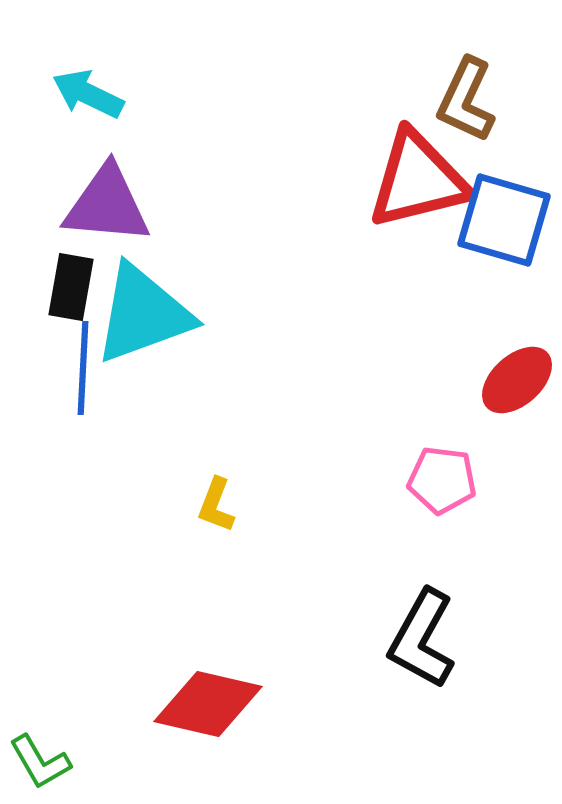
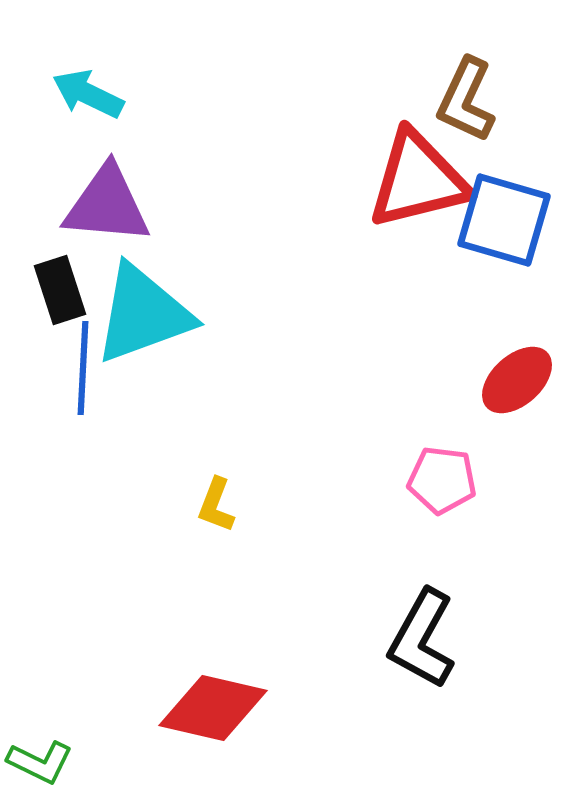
black rectangle: moved 11 px left, 3 px down; rotated 28 degrees counterclockwise
red diamond: moved 5 px right, 4 px down
green L-shape: rotated 34 degrees counterclockwise
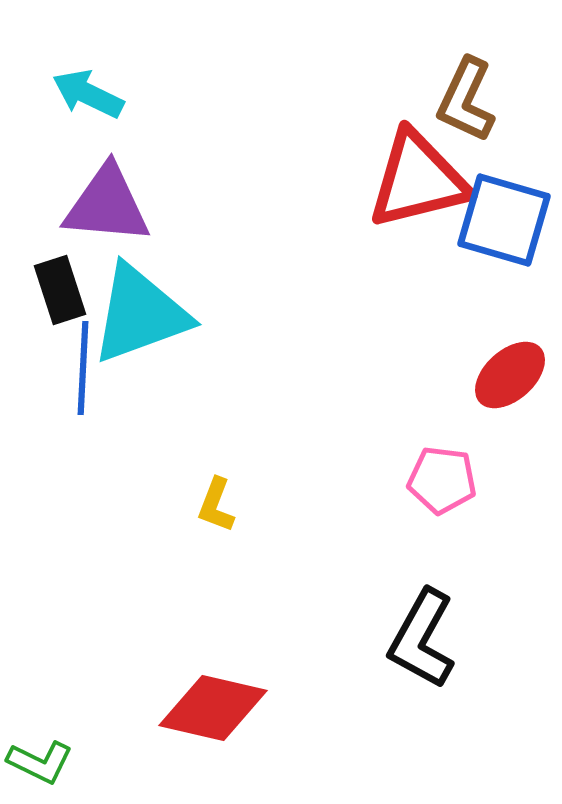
cyan triangle: moved 3 px left
red ellipse: moved 7 px left, 5 px up
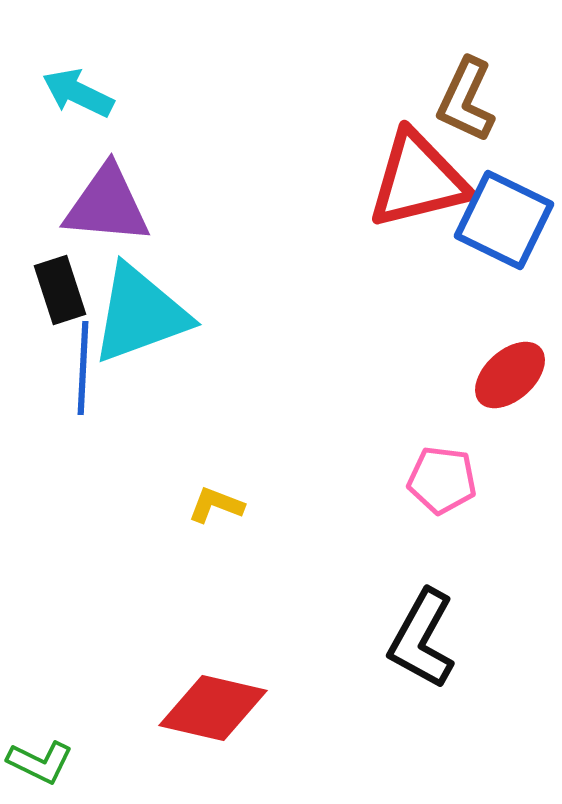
cyan arrow: moved 10 px left, 1 px up
blue square: rotated 10 degrees clockwise
yellow L-shape: rotated 90 degrees clockwise
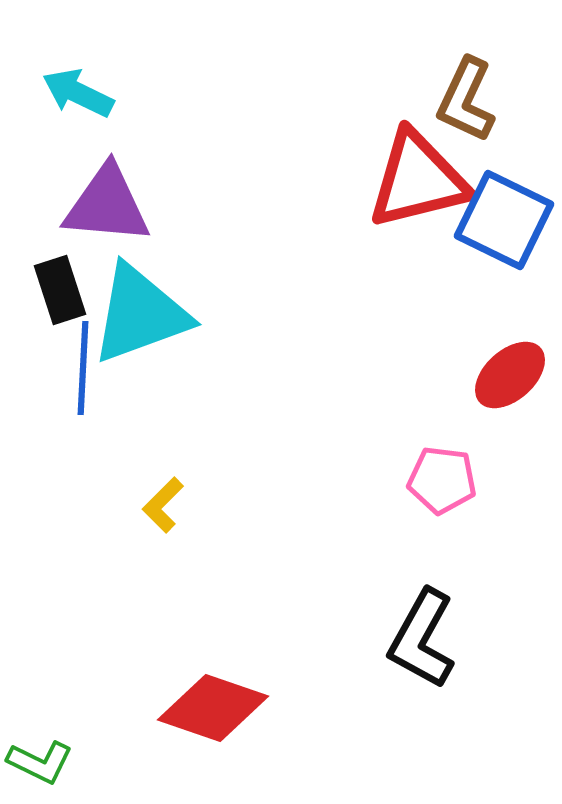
yellow L-shape: moved 53 px left; rotated 66 degrees counterclockwise
red diamond: rotated 6 degrees clockwise
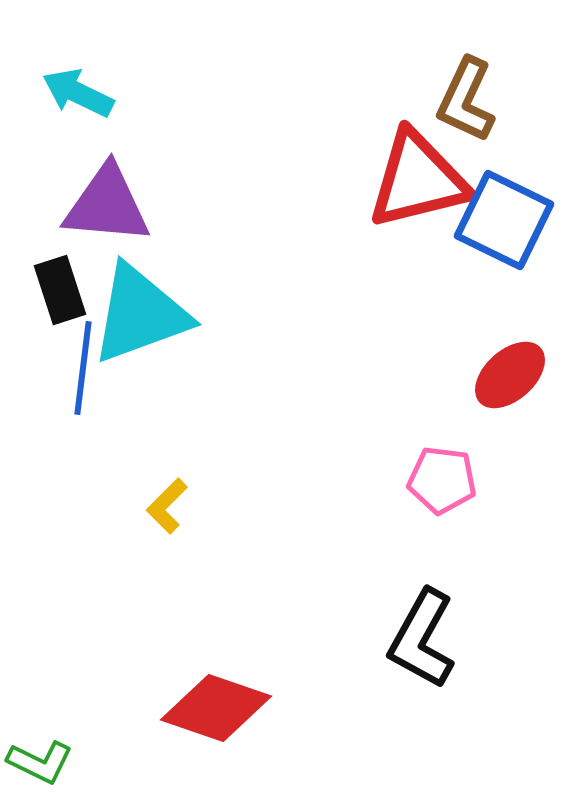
blue line: rotated 4 degrees clockwise
yellow L-shape: moved 4 px right, 1 px down
red diamond: moved 3 px right
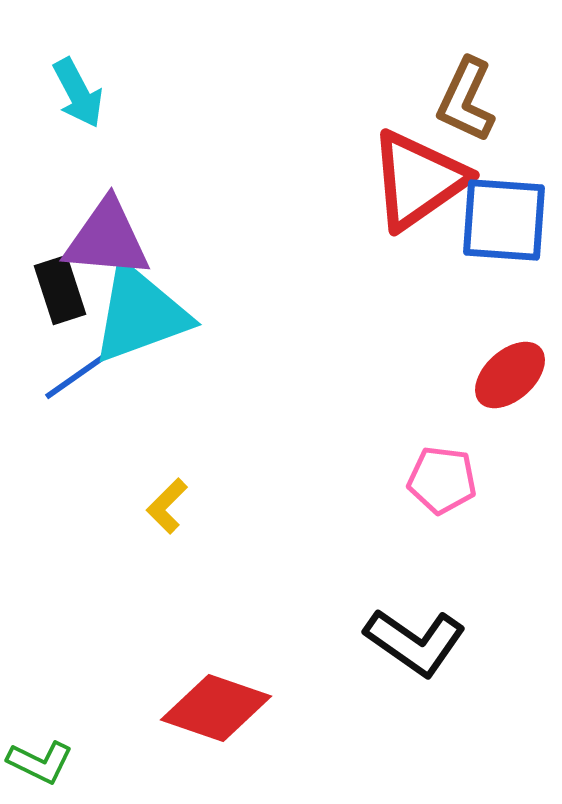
cyan arrow: rotated 144 degrees counterclockwise
red triangle: rotated 21 degrees counterclockwise
purple triangle: moved 34 px down
blue square: rotated 22 degrees counterclockwise
blue line: moved 2 px right, 2 px down; rotated 48 degrees clockwise
black L-shape: moved 7 px left, 3 px down; rotated 84 degrees counterclockwise
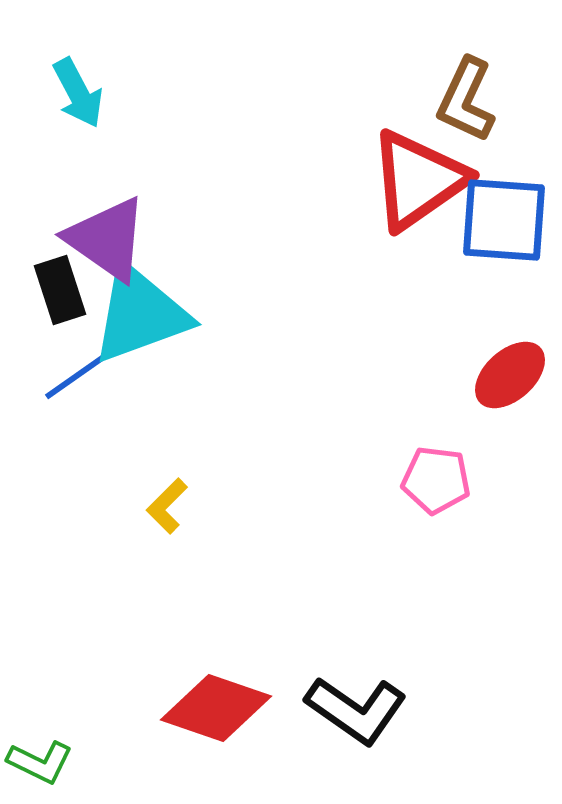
purple triangle: rotated 30 degrees clockwise
pink pentagon: moved 6 px left
black L-shape: moved 59 px left, 68 px down
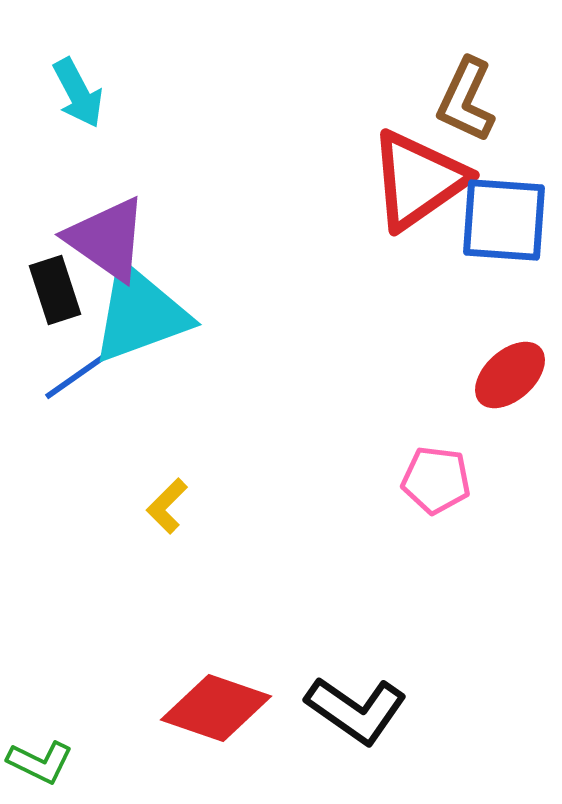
black rectangle: moved 5 px left
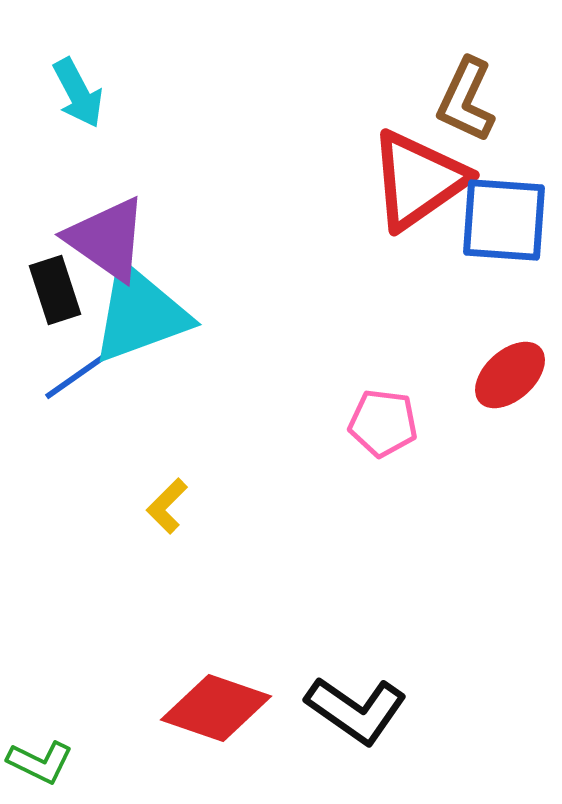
pink pentagon: moved 53 px left, 57 px up
